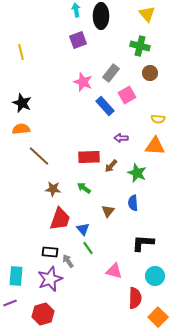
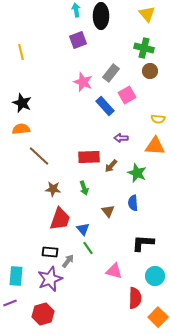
green cross: moved 4 px right, 2 px down
brown circle: moved 2 px up
green arrow: rotated 144 degrees counterclockwise
brown triangle: rotated 16 degrees counterclockwise
gray arrow: rotated 72 degrees clockwise
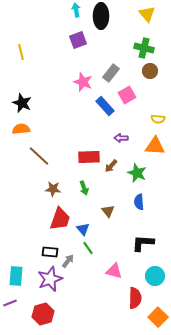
blue semicircle: moved 6 px right, 1 px up
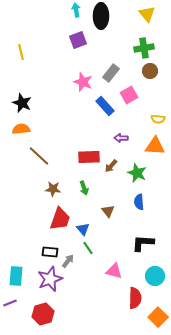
green cross: rotated 24 degrees counterclockwise
pink square: moved 2 px right
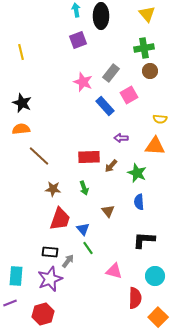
yellow semicircle: moved 2 px right
black L-shape: moved 1 px right, 3 px up
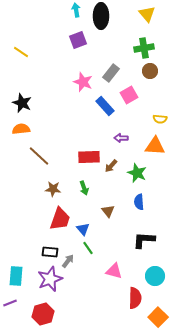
yellow line: rotated 42 degrees counterclockwise
